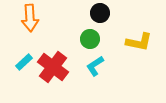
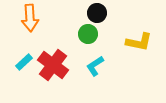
black circle: moved 3 px left
green circle: moved 2 px left, 5 px up
red cross: moved 2 px up
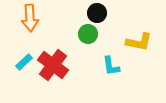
cyan L-shape: moved 16 px right; rotated 65 degrees counterclockwise
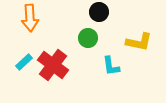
black circle: moved 2 px right, 1 px up
green circle: moved 4 px down
